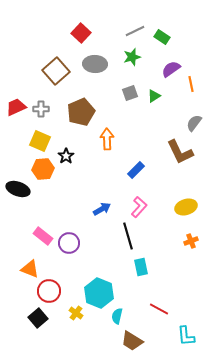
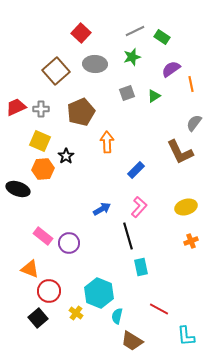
gray square: moved 3 px left
orange arrow: moved 3 px down
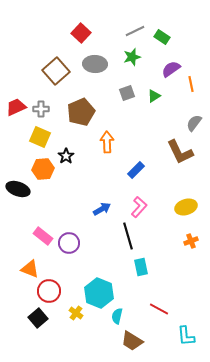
yellow square: moved 4 px up
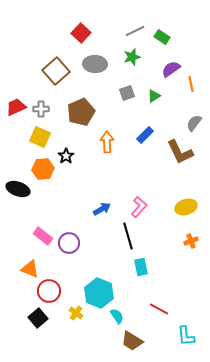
blue rectangle: moved 9 px right, 35 px up
cyan semicircle: rotated 133 degrees clockwise
